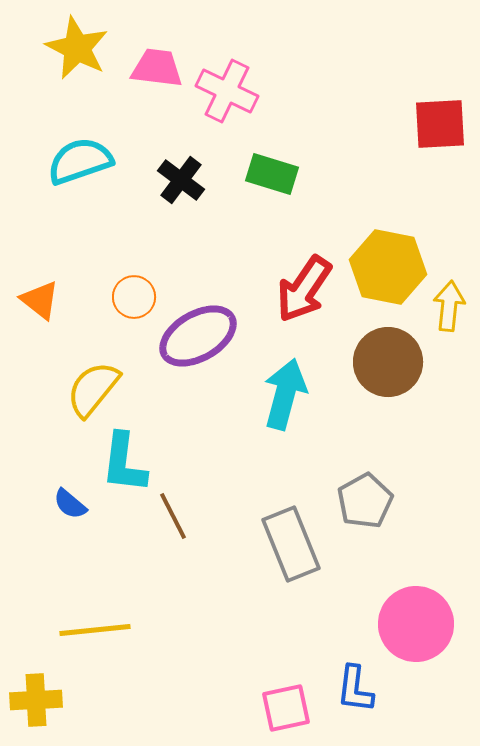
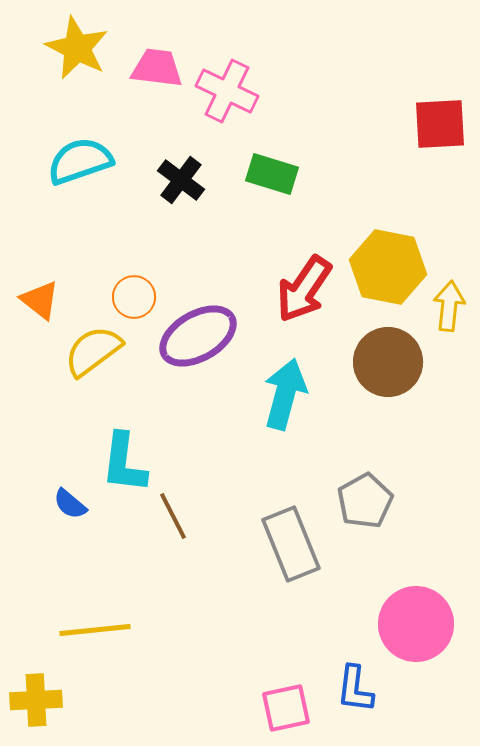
yellow semicircle: moved 38 px up; rotated 14 degrees clockwise
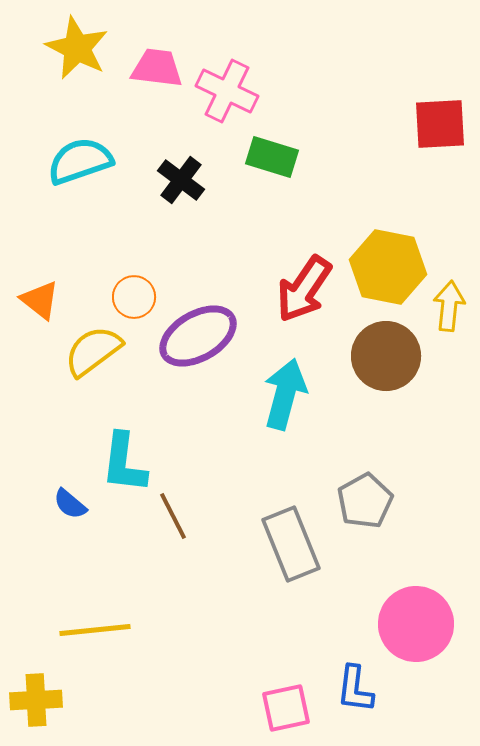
green rectangle: moved 17 px up
brown circle: moved 2 px left, 6 px up
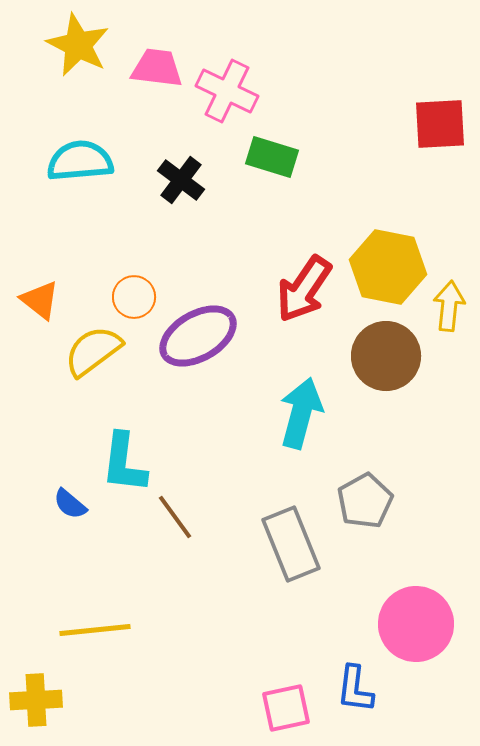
yellow star: moved 1 px right, 3 px up
cyan semicircle: rotated 14 degrees clockwise
cyan arrow: moved 16 px right, 19 px down
brown line: moved 2 px right, 1 px down; rotated 9 degrees counterclockwise
